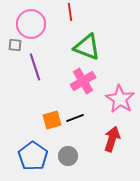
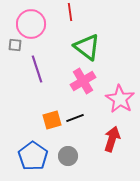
green triangle: rotated 16 degrees clockwise
purple line: moved 2 px right, 2 px down
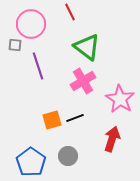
red line: rotated 18 degrees counterclockwise
purple line: moved 1 px right, 3 px up
blue pentagon: moved 2 px left, 6 px down
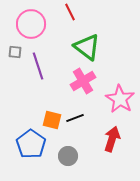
gray square: moved 7 px down
orange square: rotated 30 degrees clockwise
blue pentagon: moved 18 px up
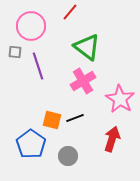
red line: rotated 66 degrees clockwise
pink circle: moved 2 px down
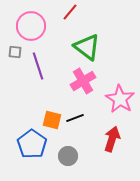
blue pentagon: moved 1 px right
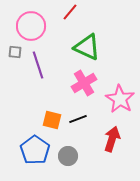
green triangle: rotated 12 degrees counterclockwise
purple line: moved 1 px up
pink cross: moved 1 px right, 2 px down
black line: moved 3 px right, 1 px down
blue pentagon: moved 3 px right, 6 px down
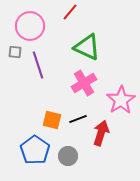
pink circle: moved 1 px left
pink star: moved 1 px right, 1 px down; rotated 8 degrees clockwise
red arrow: moved 11 px left, 6 px up
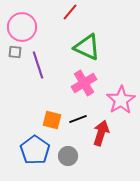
pink circle: moved 8 px left, 1 px down
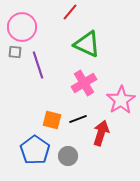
green triangle: moved 3 px up
